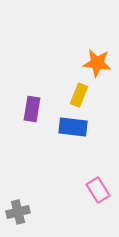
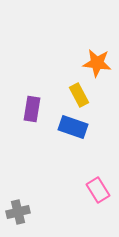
yellow rectangle: rotated 50 degrees counterclockwise
blue rectangle: rotated 12 degrees clockwise
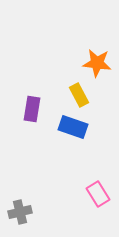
pink rectangle: moved 4 px down
gray cross: moved 2 px right
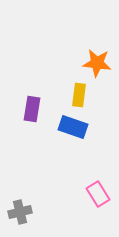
yellow rectangle: rotated 35 degrees clockwise
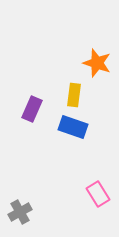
orange star: rotated 12 degrees clockwise
yellow rectangle: moved 5 px left
purple rectangle: rotated 15 degrees clockwise
gray cross: rotated 15 degrees counterclockwise
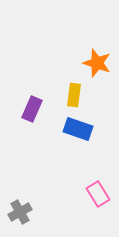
blue rectangle: moved 5 px right, 2 px down
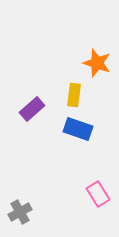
purple rectangle: rotated 25 degrees clockwise
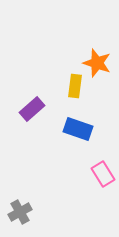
yellow rectangle: moved 1 px right, 9 px up
pink rectangle: moved 5 px right, 20 px up
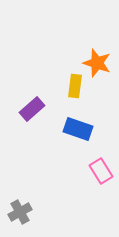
pink rectangle: moved 2 px left, 3 px up
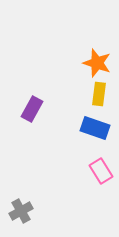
yellow rectangle: moved 24 px right, 8 px down
purple rectangle: rotated 20 degrees counterclockwise
blue rectangle: moved 17 px right, 1 px up
gray cross: moved 1 px right, 1 px up
